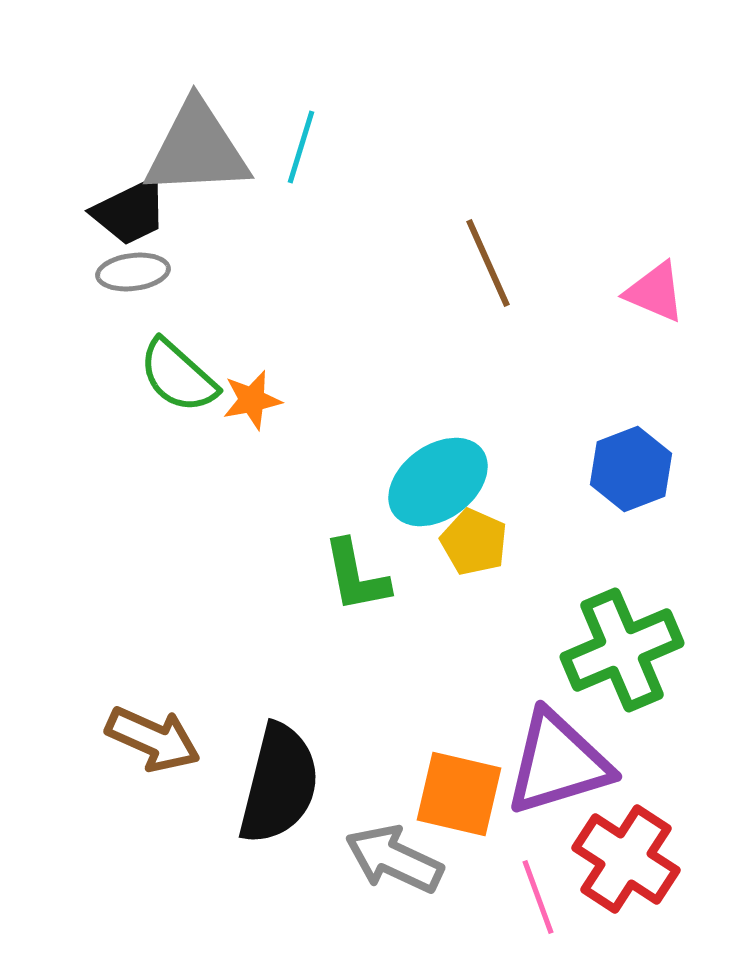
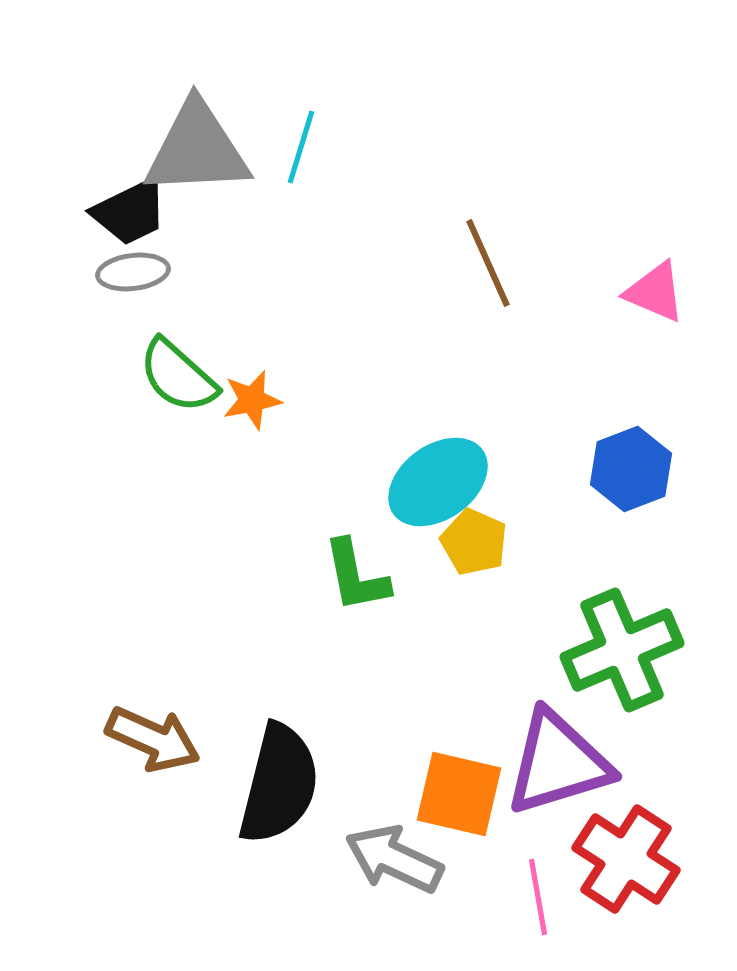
pink line: rotated 10 degrees clockwise
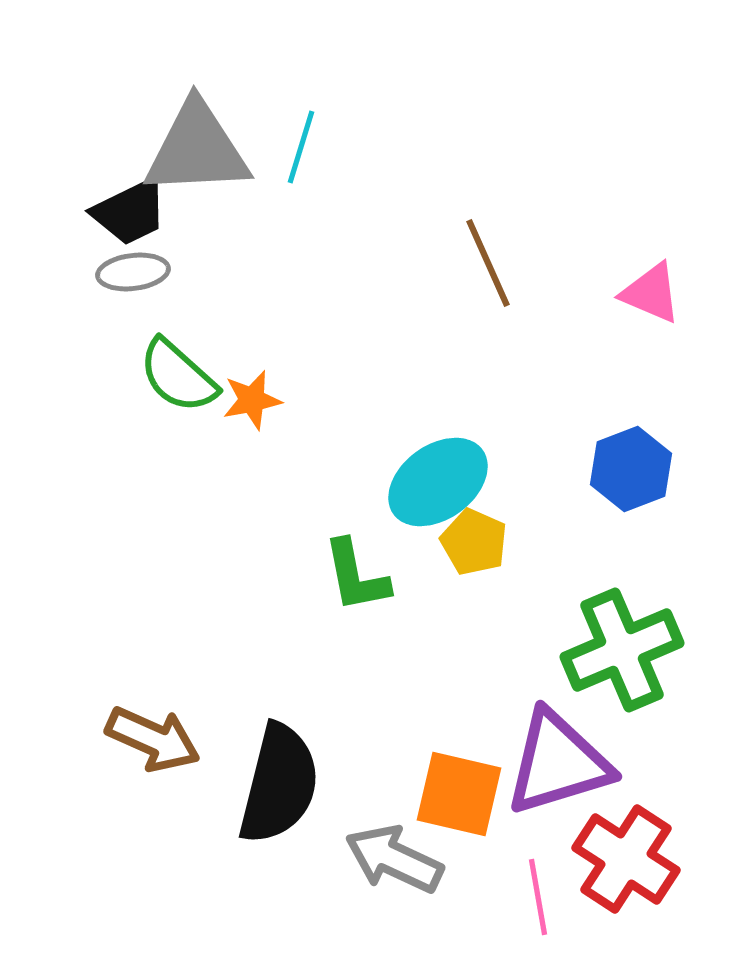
pink triangle: moved 4 px left, 1 px down
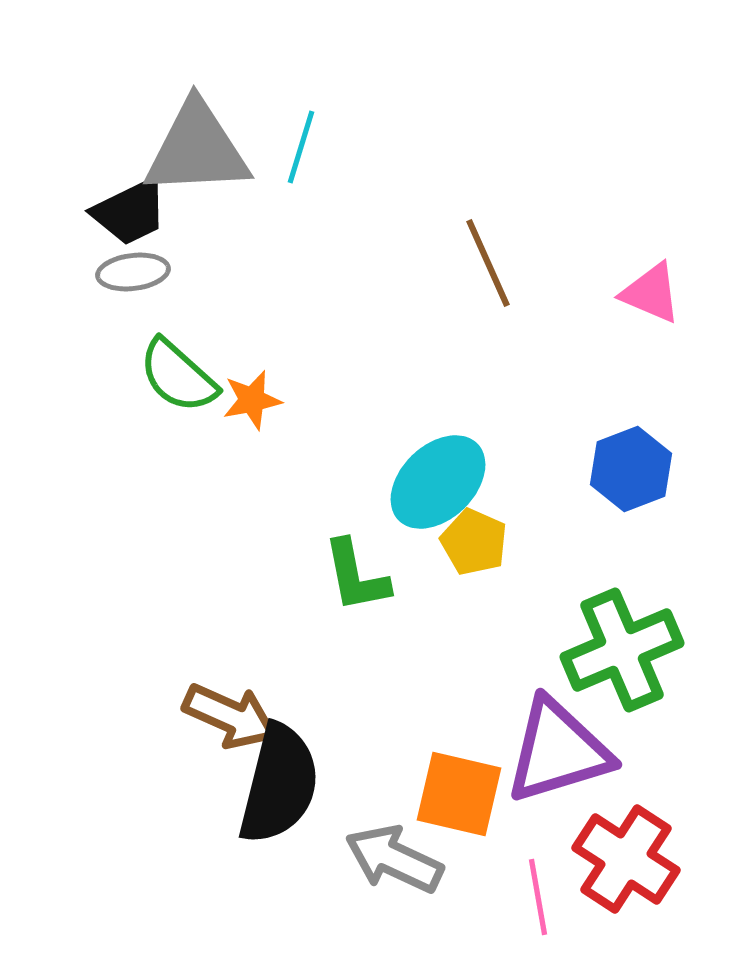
cyan ellipse: rotated 8 degrees counterclockwise
brown arrow: moved 77 px right, 23 px up
purple triangle: moved 12 px up
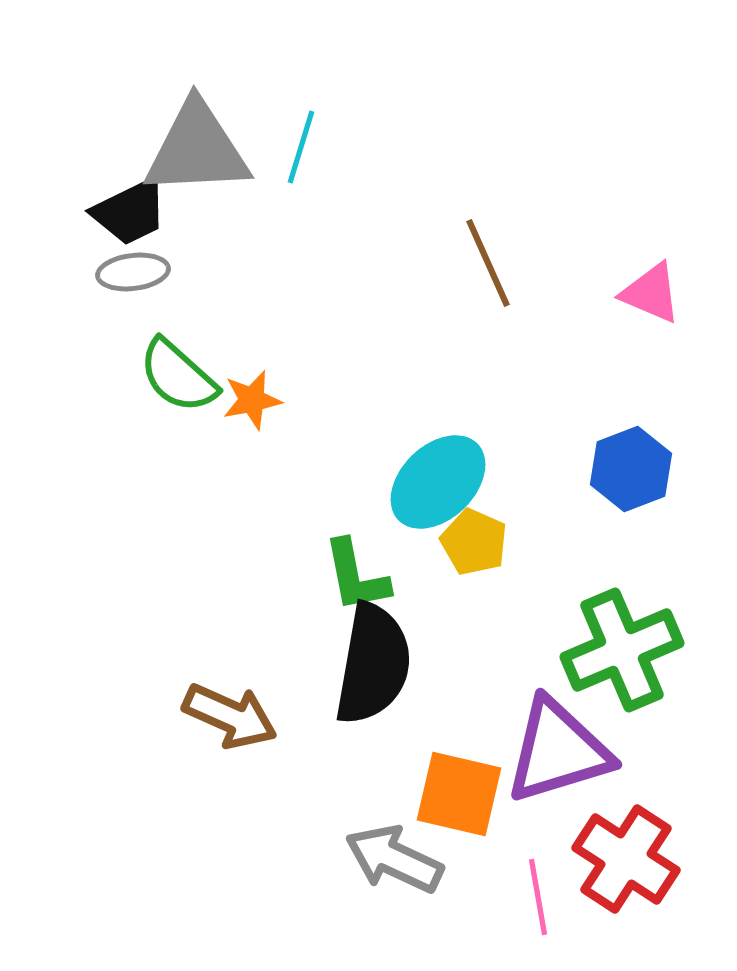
black semicircle: moved 94 px right, 120 px up; rotated 4 degrees counterclockwise
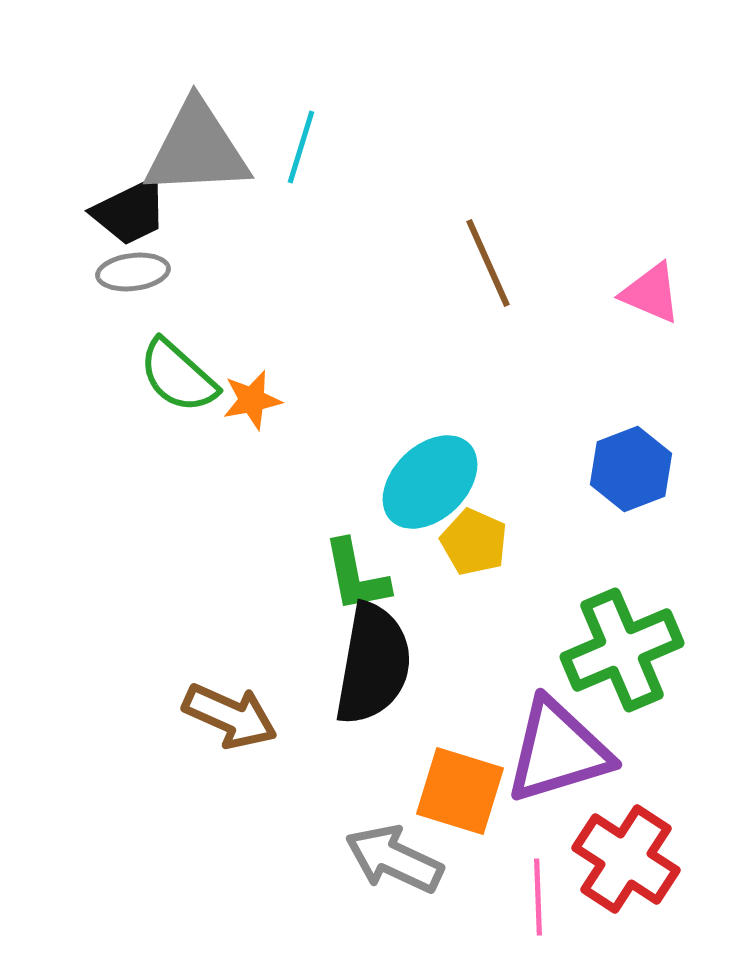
cyan ellipse: moved 8 px left
orange square: moved 1 px right, 3 px up; rotated 4 degrees clockwise
pink line: rotated 8 degrees clockwise
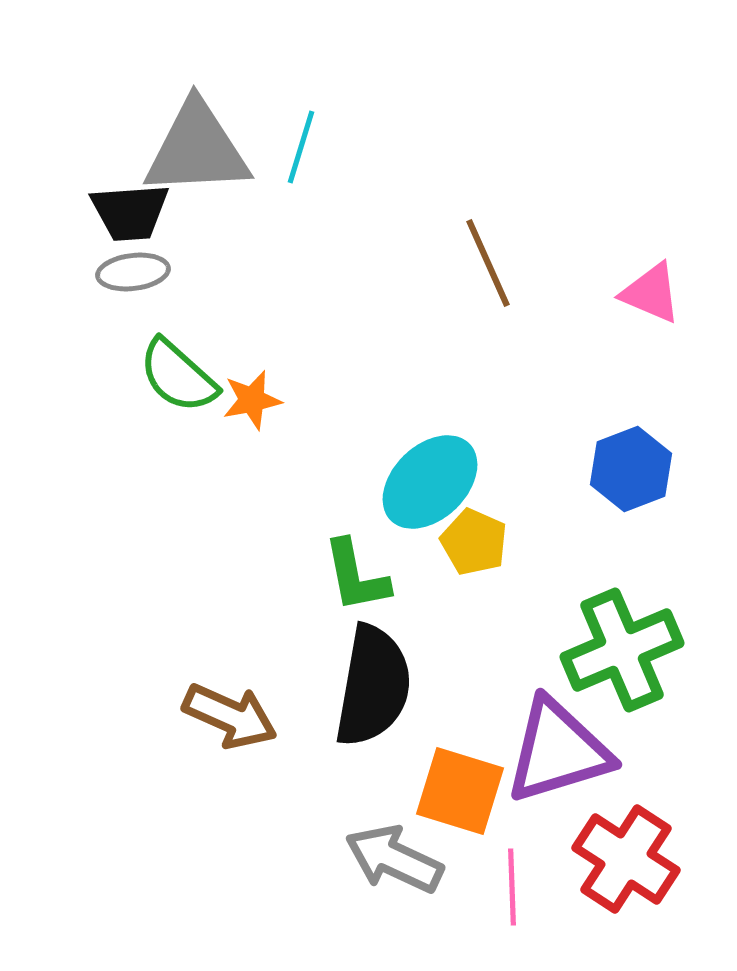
black trapezoid: rotated 22 degrees clockwise
black semicircle: moved 22 px down
pink line: moved 26 px left, 10 px up
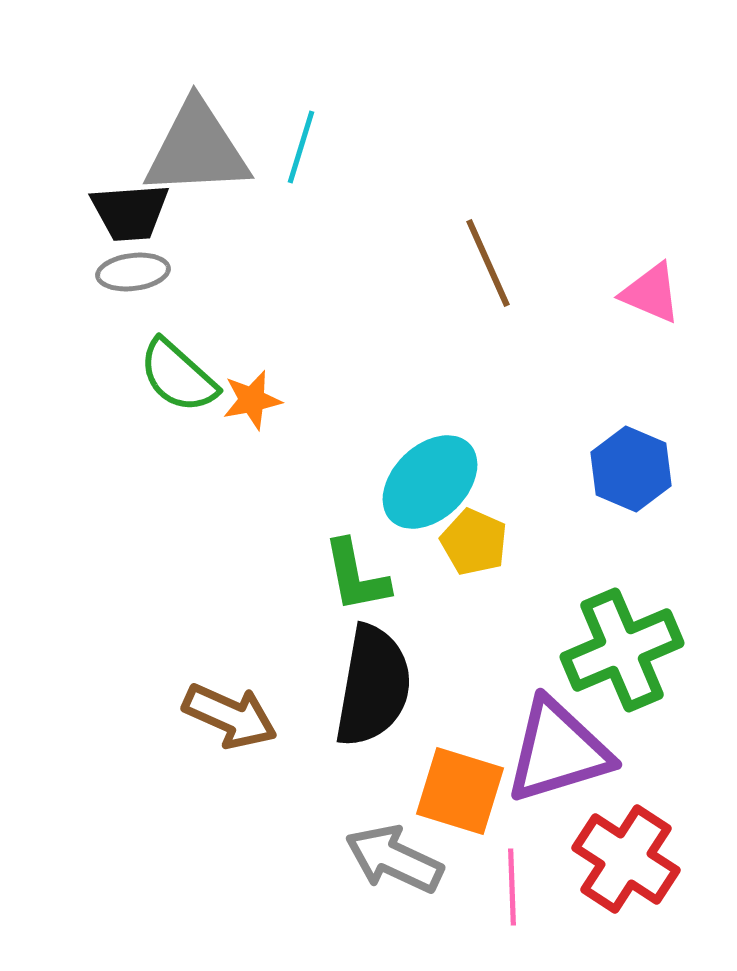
blue hexagon: rotated 16 degrees counterclockwise
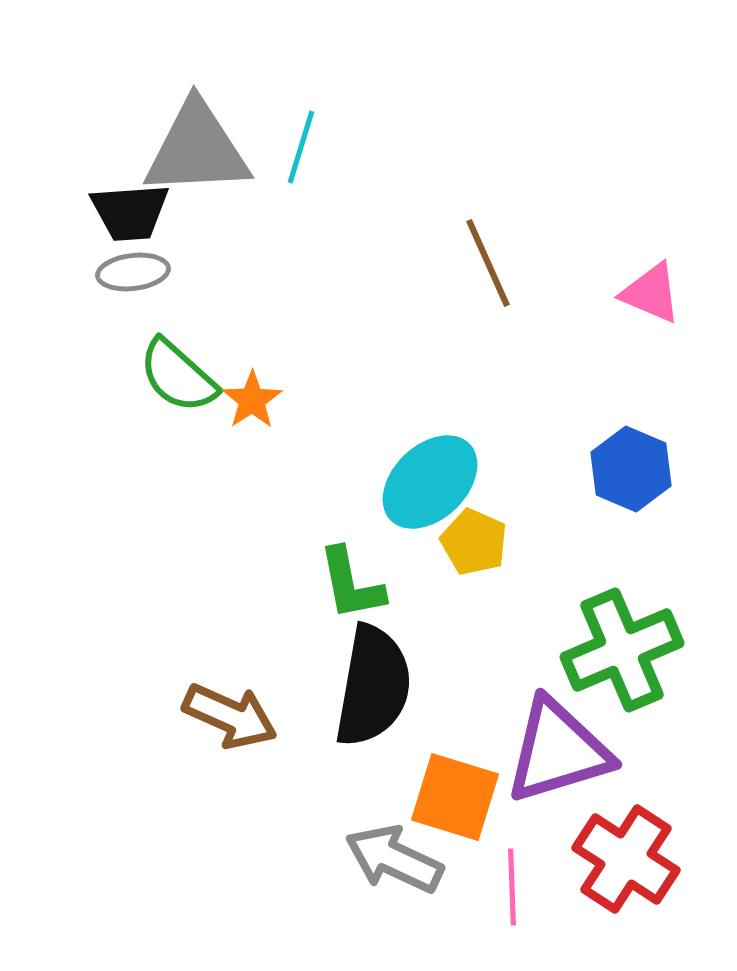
orange star: rotated 22 degrees counterclockwise
green L-shape: moved 5 px left, 8 px down
orange square: moved 5 px left, 6 px down
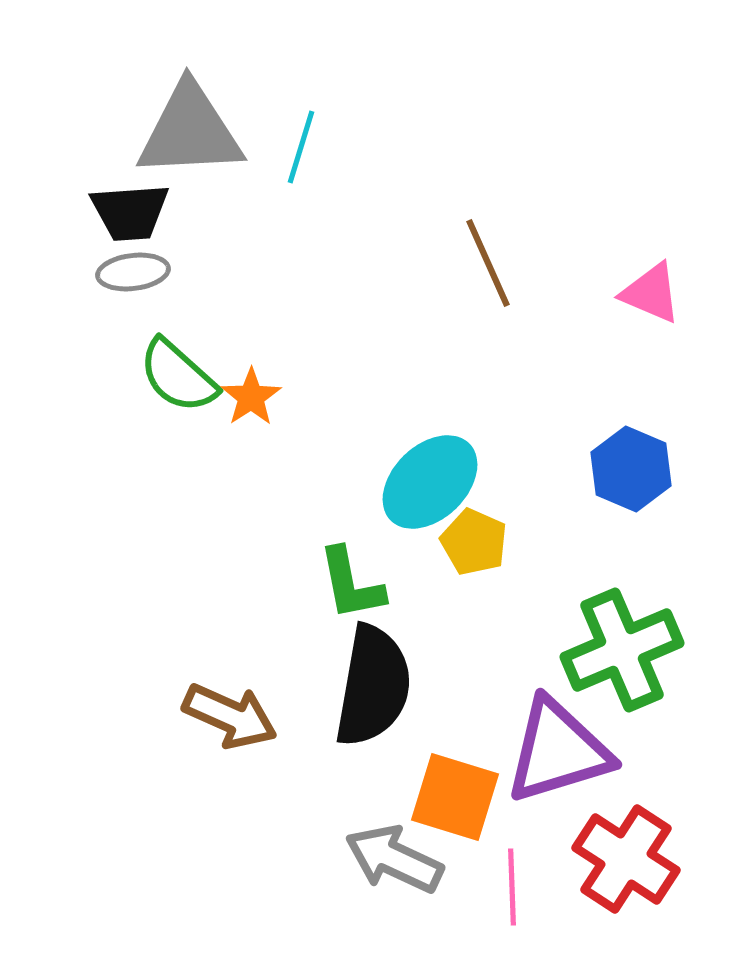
gray triangle: moved 7 px left, 18 px up
orange star: moved 1 px left, 3 px up
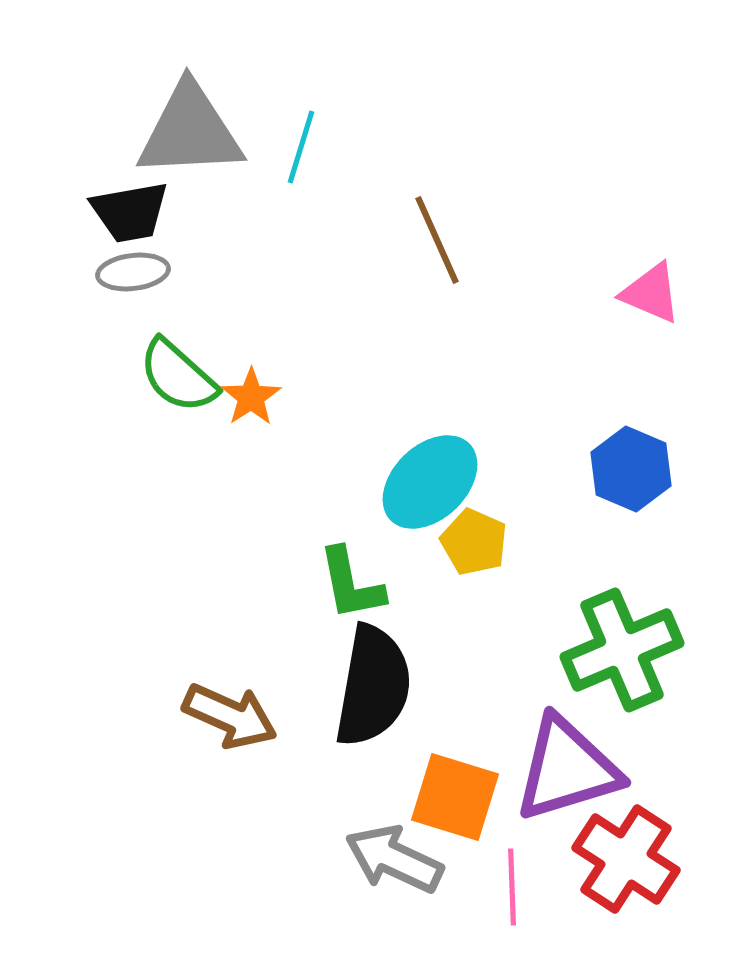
black trapezoid: rotated 6 degrees counterclockwise
brown line: moved 51 px left, 23 px up
purple triangle: moved 9 px right, 18 px down
